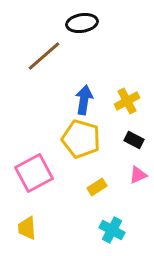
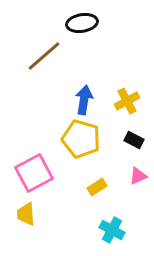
pink triangle: moved 1 px down
yellow trapezoid: moved 1 px left, 14 px up
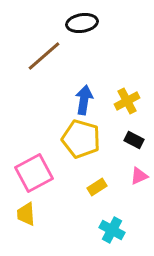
pink triangle: moved 1 px right
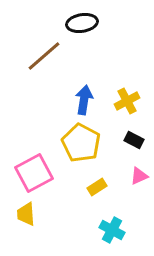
yellow pentagon: moved 4 px down; rotated 12 degrees clockwise
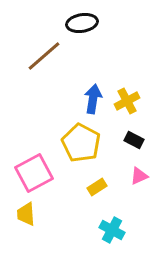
blue arrow: moved 9 px right, 1 px up
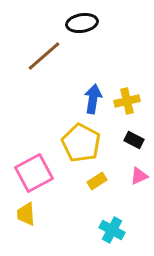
yellow cross: rotated 15 degrees clockwise
yellow rectangle: moved 6 px up
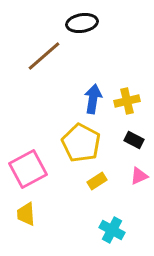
pink square: moved 6 px left, 4 px up
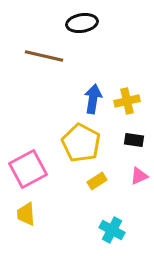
brown line: rotated 54 degrees clockwise
black rectangle: rotated 18 degrees counterclockwise
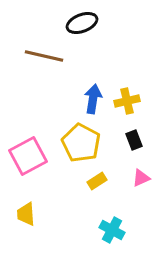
black ellipse: rotated 12 degrees counterclockwise
black rectangle: rotated 60 degrees clockwise
pink square: moved 13 px up
pink triangle: moved 2 px right, 2 px down
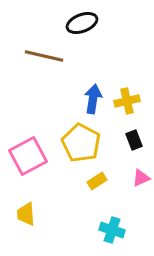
cyan cross: rotated 10 degrees counterclockwise
